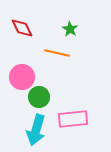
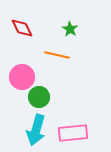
orange line: moved 2 px down
pink rectangle: moved 14 px down
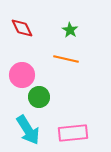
green star: moved 1 px down
orange line: moved 9 px right, 4 px down
pink circle: moved 2 px up
cyan arrow: moved 8 px left; rotated 48 degrees counterclockwise
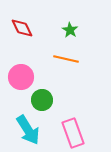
pink circle: moved 1 px left, 2 px down
green circle: moved 3 px right, 3 px down
pink rectangle: rotated 76 degrees clockwise
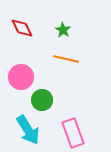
green star: moved 7 px left
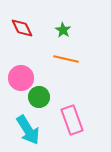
pink circle: moved 1 px down
green circle: moved 3 px left, 3 px up
pink rectangle: moved 1 px left, 13 px up
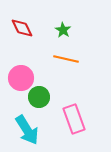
pink rectangle: moved 2 px right, 1 px up
cyan arrow: moved 1 px left
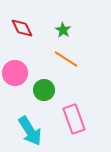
orange line: rotated 20 degrees clockwise
pink circle: moved 6 px left, 5 px up
green circle: moved 5 px right, 7 px up
cyan arrow: moved 3 px right, 1 px down
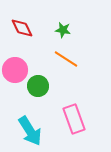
green star: rotated 21 degrees counterclockwise
pink circle: moved 3 px up
green circle: moved 6 px left, 4 px up
